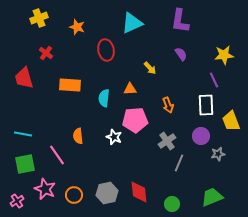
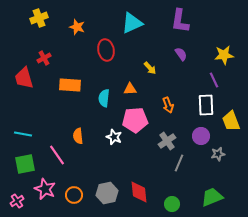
red cross: moved 2 px left, 5 px down; rotated 24 degrees clockwise
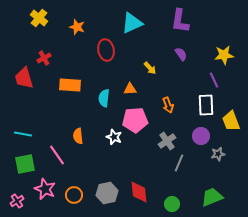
yellow cross: rotated 30 degrees counterclockwise
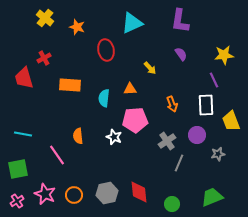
yellow cross: moved 6 px right
orange arrow: moved 4 px right, 1 px up
purple circle: moved 4 px left, 1 px up
green square: moved 7 px left, 5 px down
pink star: moved 5 px down
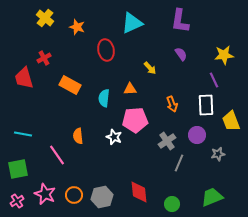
orange rectangle: rotated 25 degrees clockwise
gray hexagon: moved 5 px left, 4 px down
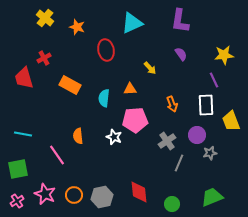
gray star: moved 8 px left, 1 px up
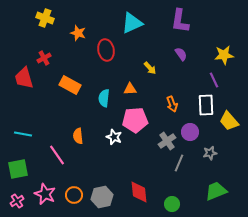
yellow cross: rotated 18 degrees counterclockwise
orange star: moved 1 px right, 6 px down
yellow trapezoid: moved 2 px left; rotated 20 degrees counterclockwise
purple circle: moved 7 px left, 3 px up
green trapezoid: moved 4 px right, 6 px up
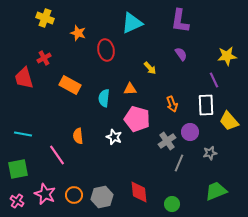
yellow star: moved 3 px right, 1 px down
pink pentagon: moved 2 px right, 1 px up; rotated 20 degrees clockwise
pink cross: rotated 24 degrees counterclockwise
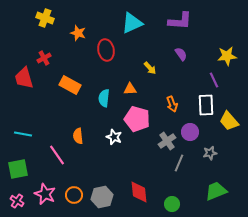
purple L-shape: rotated 95 degrees counterclockwise
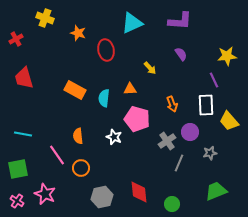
red cross: moved 28 px left, 19 px up
orange rectangle: moved 5 px right, 5 px down
orange circle: moved 7 px right, 27 px up
